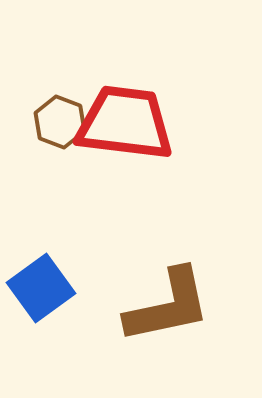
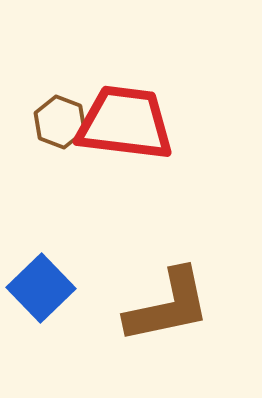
blue square: rotated 8 degrees counterclockwise
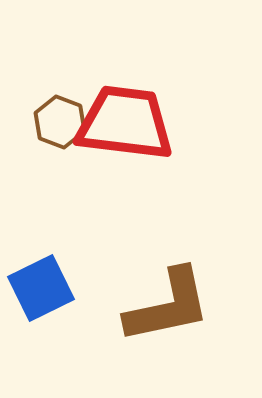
blue square: rotated 18 degrees clockwise
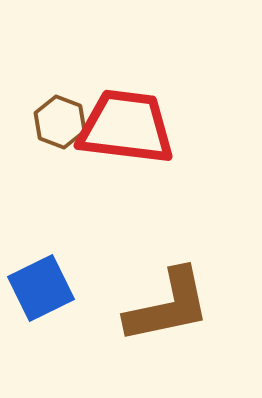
red trapezoid: moved 1 px right, 4 px down
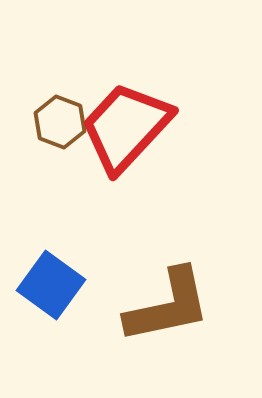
red trapezoid: rotated 54 degrees counterclockwise
blue square: moved 10 px right, 3 px up; rotated 28 degrees counterclockwise
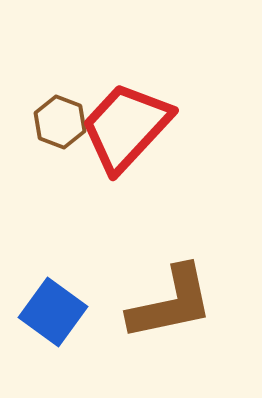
blue square: moved 2 px right, 27 px down
brown L-shape: moved 3 px right, 3 px up
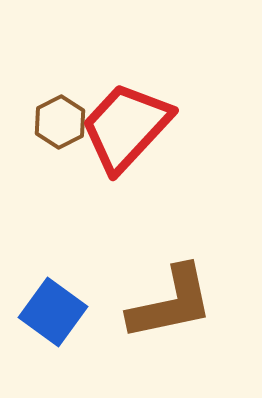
brown hexagon: rotated 12 degrees clockwise
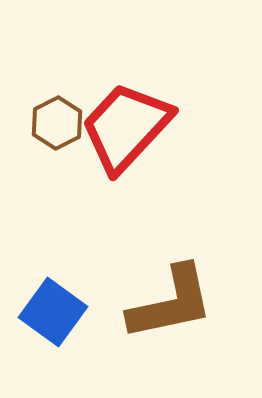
brown hexagon: moved 3 px left, 1 px down
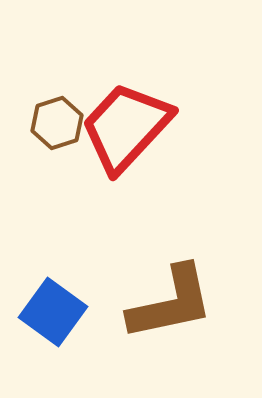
brown hexagon: rotated 9 degrees clockwise
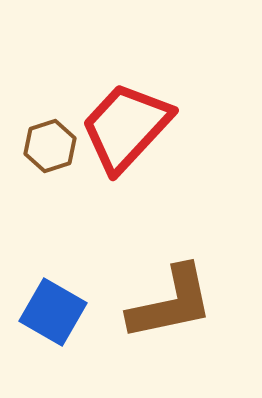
brown hexagon: moved 7 px left, 23 px down
blue square: rotated 6 degrees counterclockwise
